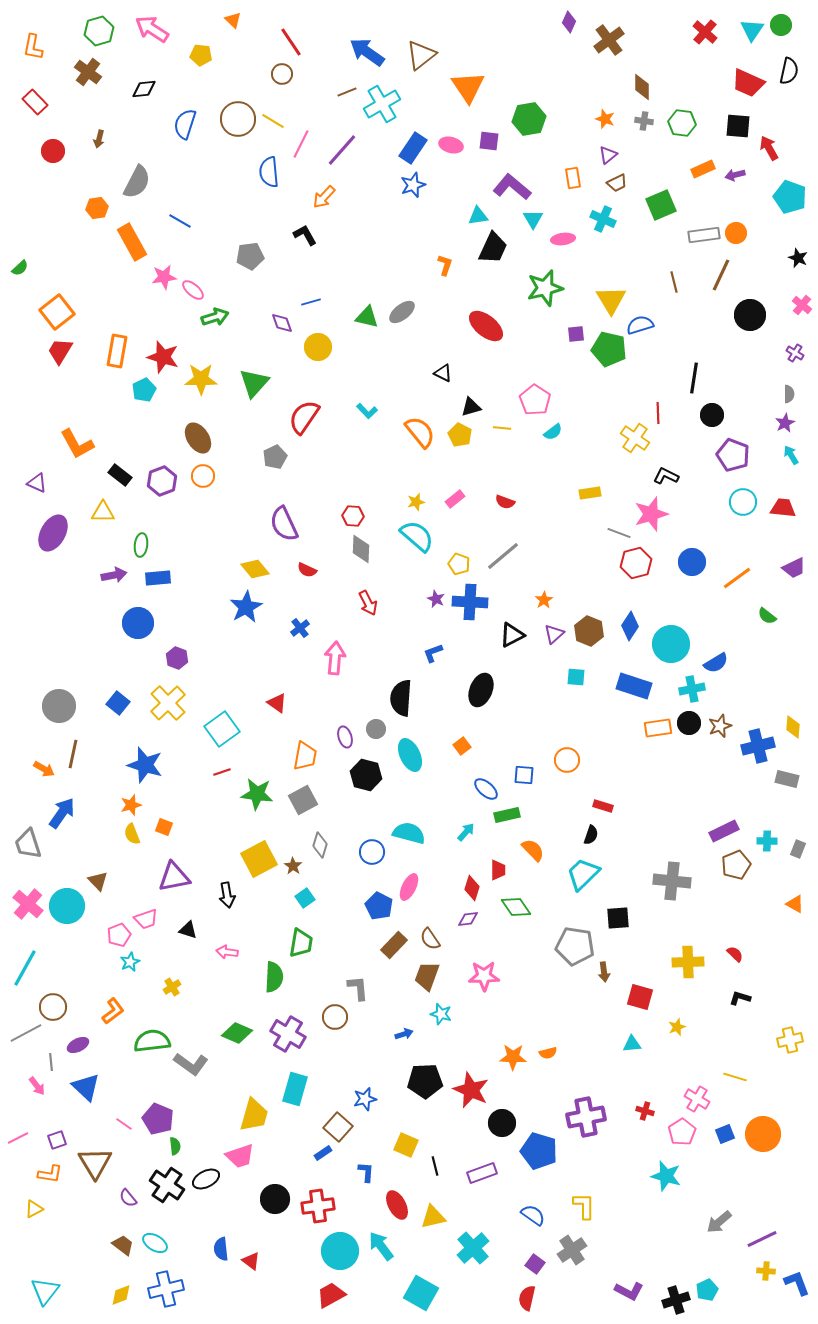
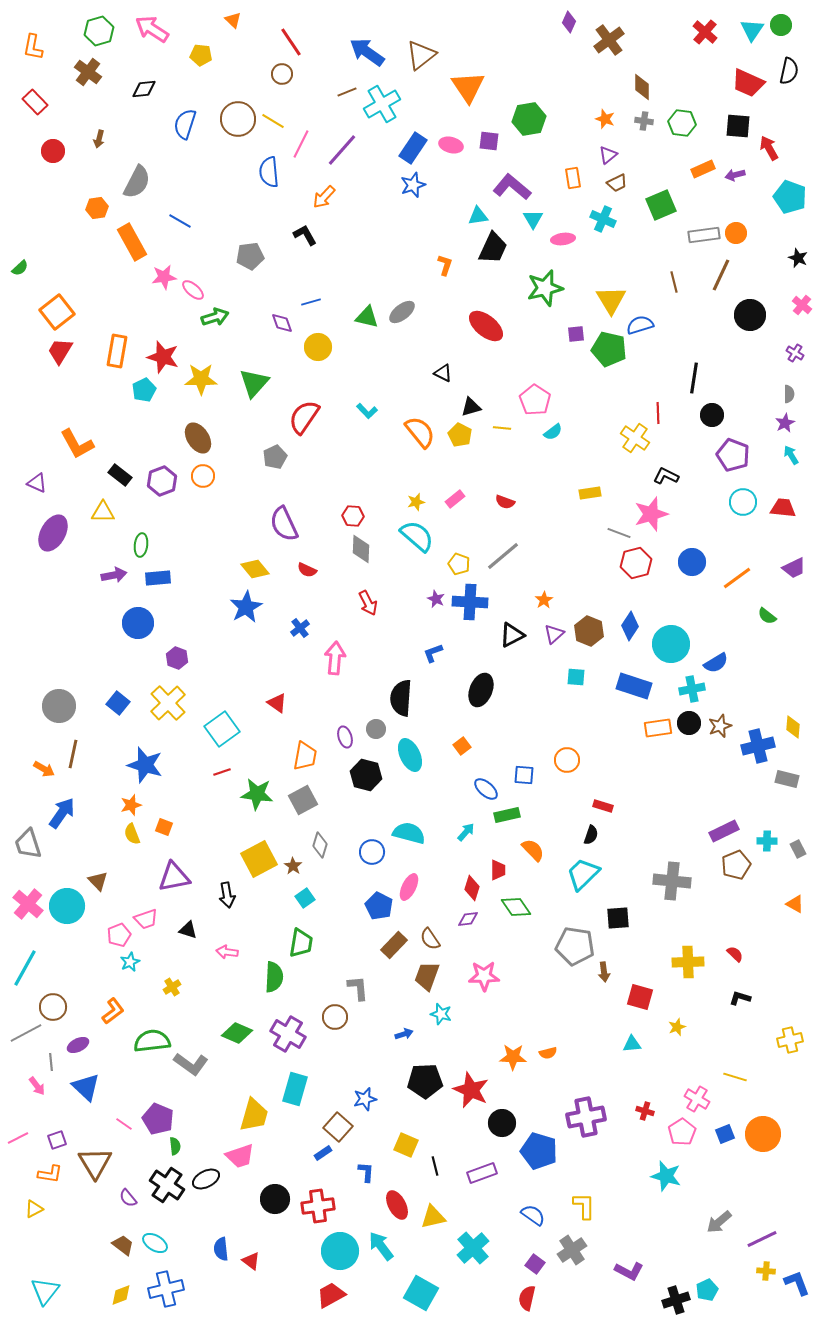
gray rectangle at (798, 849): rotated 48 degrees counterclockwise
purple L-shape at (629, 1291): moved 20 px up
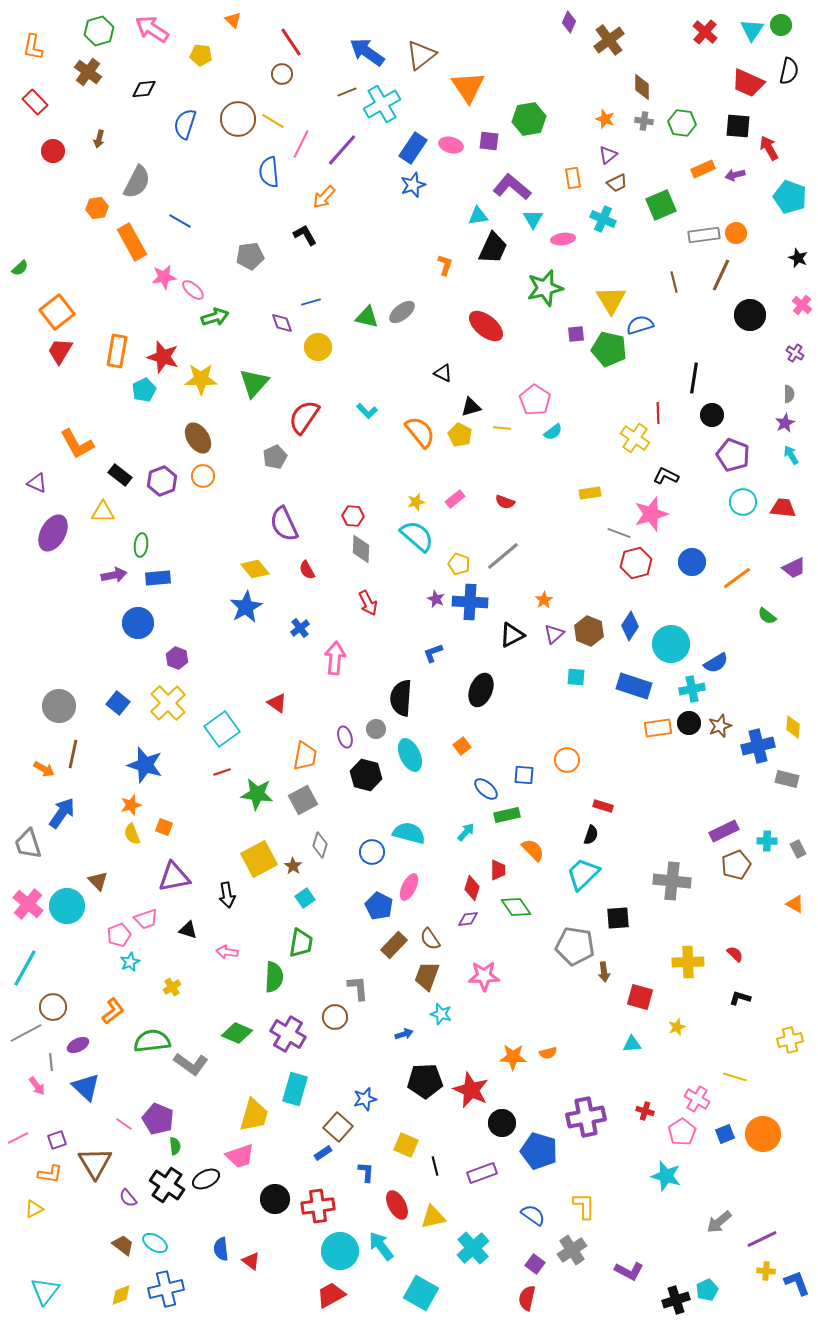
red semicircle at (307, 570): rotated 36 degrees clockwise
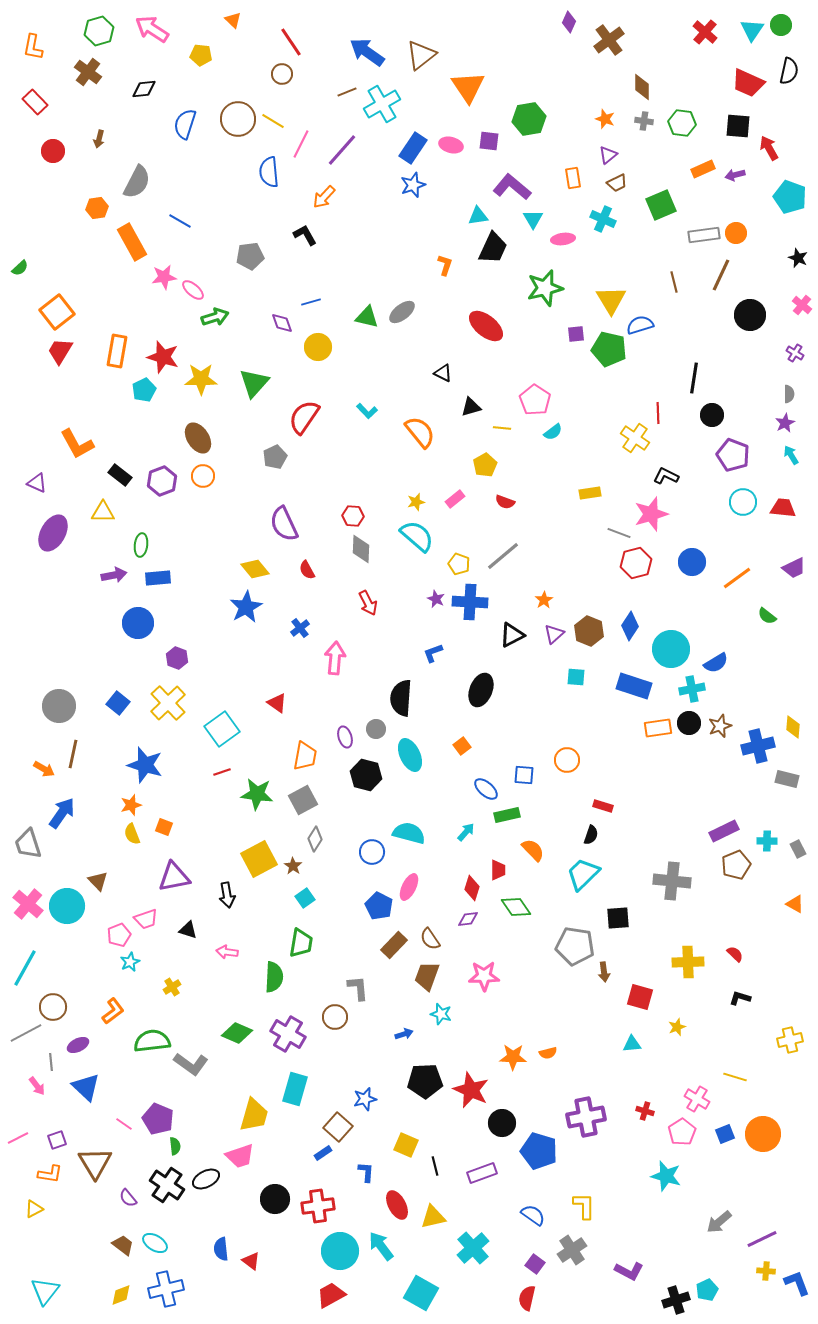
yellow pentagon at (460, 435): moved 25 px right, 30 px down; rotated 15 degrees clockwise
cyan circle at (671, 644): moved 5 px down
gray diamond at (320, 845): moved 5 px left, 6 px up; rotated 15 degrees clockwise
